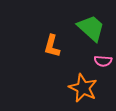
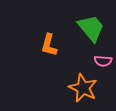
green trapezoid: rotated 8 degrees clockwise
orange L-shape: moved 3 px left, 1 px up
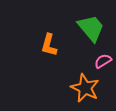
pink semicircle: rotated 144 degrees clockwise
orange star: moved 2 px right
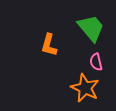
pink semicircle: moved 7 px left, 1 px down; rotated 72 degrees counterclockwise
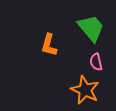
orange star: moved 2 px down
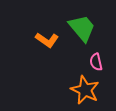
green trapezoid: moved 9 px left
orange L-shape: moved 2 px left, 5 px up; rotated 70 degrees counterclockwise
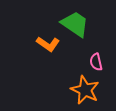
green trapezoid: moved 7 px left, 4 px up; rotated 16 degrees counterclockwise
orange L-shape: moved 1 px right, 4 px down
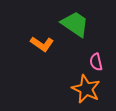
orange L-shape: moved 6 px left
orange star: moved 1 px right, 1 px up
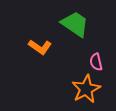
orange L-shape: moved 2 px left, 3 px down
orange star: rotated 20 degrees clockwise
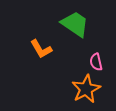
orange L-shape: moved 1 px right, 2 px down; rotated 25 degrees clockwise
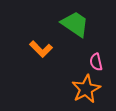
orange L-shape: rotated 15 degrees counterclockwise
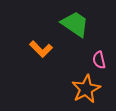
pink semicircle: moved 3 px right, 2 px up
